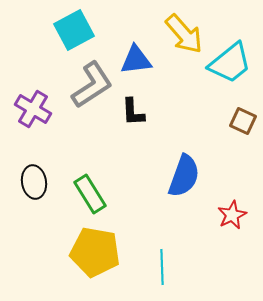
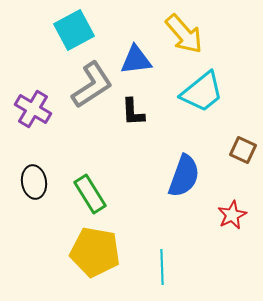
cyan trapezoid: moved 28 px left, 29 px down
brown square: moved 29 px down
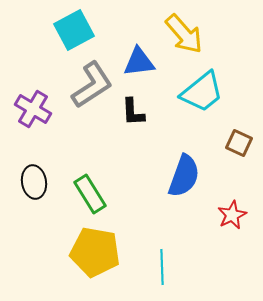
blue triangle: moved 3 px right, 2 px down
brown square: moved 4 px left, 7 px up
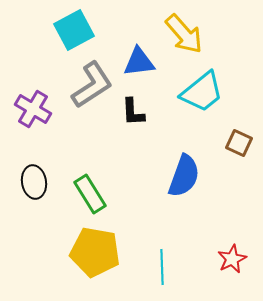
red star: moved 44 px down
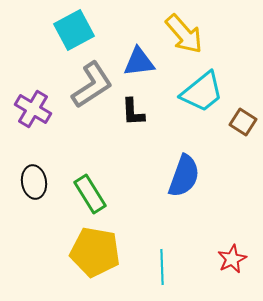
brown square: moved 4 px right, 21 px up; rotated 8 degrees clockwise
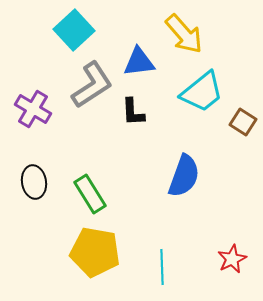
cyan square: rotated 15 degrees counterclockwise
